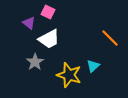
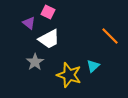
orange line: moved 2 px up
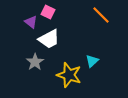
purple triangle: moved 2 px right, 1 px up
orange line: moved 9 px left, 21 px up
cyan triangle: moved 1 px left, 5 px up
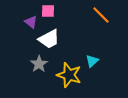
pink square: moved 1 px up; rotated 24 degrees counterclockwise
gray star: moved 4 px right, 2 px down
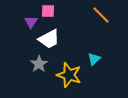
purple triangle: rotated 24 degrees clockwise
cyan triangle: moved 2 px right, 2 px up
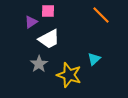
purple triangle: rotated 24 degrees clockwise
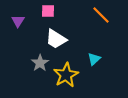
purple triangle: moved 13 px left, 1 px up; rotated 24 degrees counterclockwise
white trapezoid: moved 7 px right; rotated 60 degrees clockwise
gray star: moved 1 px right, 1 px up
yellow star: moved 3 px left; rotated 25 degrees clockwise
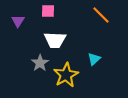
white trapezoid: moved 1 px left, 1 px down; rotated 30 degrees counterclockwise
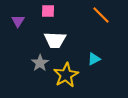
cyan triangle: rotated 16 degrees clockwise
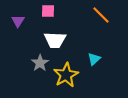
cyan triangle: rotated 16 degrees counterclockwise
